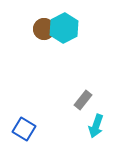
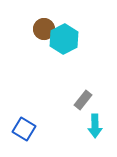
cyan hexagon: moved 11 px down
cyan arrow: moved 1 px left; rotated 20 degrees counterclockwise
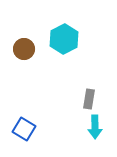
brown circle: moved 20 px left, 20 px down
gray rectangle: moved 6 px right, 1 px up; rotated 30 degrees counterclockwise
cyan arrow: moved 1 px down
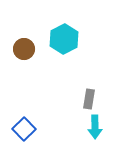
blue square: rotated 15 degrees clockwise
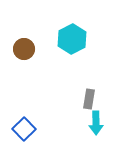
cyan hexagon: moved 8 px right
cyan arrow: moved 1 px right, 4 px up
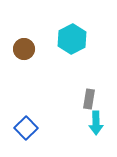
blue square: moved 2 px right, 1 px up
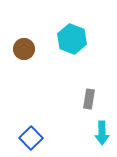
cyan hexagon: rotated 12 degrees counterclockwise
cyan arrow: moved 6 px right, 10 px down
blue square: moved 5 px right, 10 px down
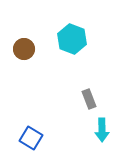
gray rectangle: rotated 30 degrees counterclockwise
cyan arrow: moved 3 px up
blue square: rotated 15 degrees counterclockwise
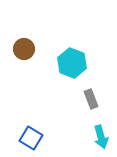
cyan hexagon: moved 24 px down
gray rectangle: moved 2 px right
cyan arrow: moved 1 px left, 7 px down; rotated 15 degrees counterclockwise
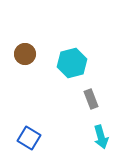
brown circle: moved 1 px right, 5 px down
cyan hexagon: rotated 24 degrees clockwise
blue square: moved 2 px left
